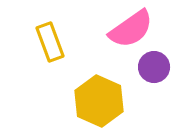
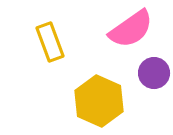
purple circle: moved 6 px down
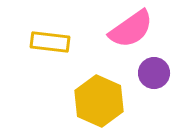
yellow rectangle: rotated 63 degrees counterclockwise
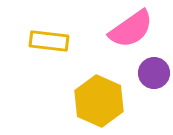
yellow rectangle: moved 1 px left, 1 px up
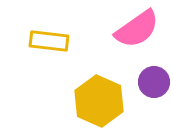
pink semicircle: moved 6 px right
purple circle: moved 9 px down
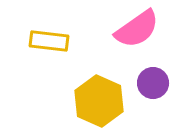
purple circle: moved 1 px left, 1 px down
